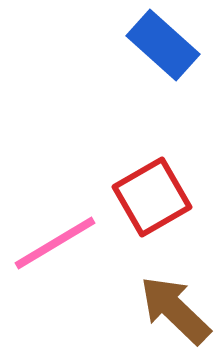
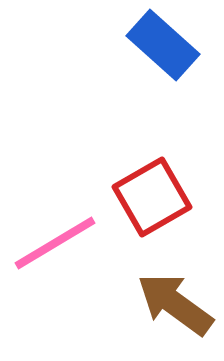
brown arrow: moved 6 px up; rotated 8 degrees counterclockwise
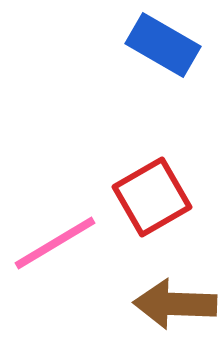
blue rectangle: rotated 12 degrees counterclockwise
brown arrow: rotated 34 degrees counterclockwise
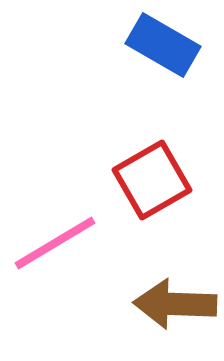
red square: moved 17 px up
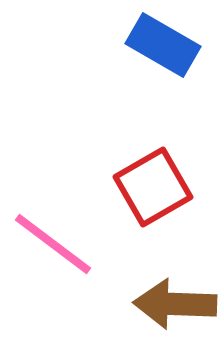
red square: moved 1 px right, 7 px down
pink line: moved 2 px left, 1 px down; rotated 68 degrees clockwise
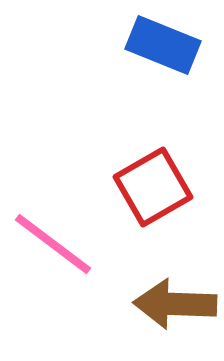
blue rectangle: rotated 8 degrees counterclockwise
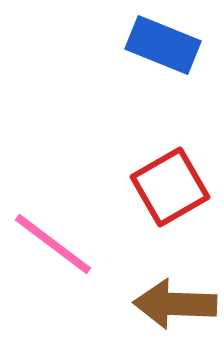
red square: moved 17 px right
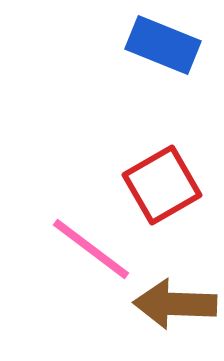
red square: moved 8 px left, 2 px up
pink line: moved 38 px right, 5 px down
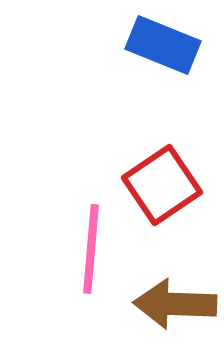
red square: rotated 4 degrees counterclockwise
pink line: rotated 58 degrees clockwise
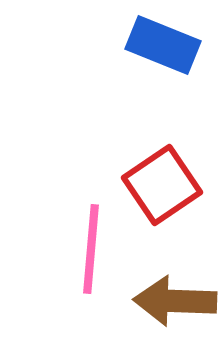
brown arrow: moved 3 px up
